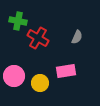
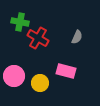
green cross: moved 2 px right, 1 px down
pink rectangle: rotated 24 degrees clockwise
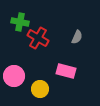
yellow circle: moved 6 px down
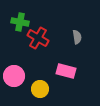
gray semicircle: rotated 32 degrees counterclockwise
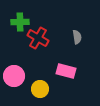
green cross: rotated 12 degrees counterclockwise
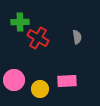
pink rectangle: moved 1 px right, 10 px down; rotated 18 degrees counterclockwise
pink circle: moved 4 px down
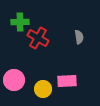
gray semicircle: moved 2 px right
yellow circle: moved 3 px right
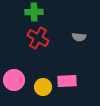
green cross: moved 14 px right, 10 px up
gray semicircle: rotated 104 degrees clockwise
yellow circle: moved 2 px up
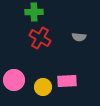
red cross: moved 2 px right
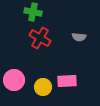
green cross: moved 1 px left; rotated 12 degrees clockwise
